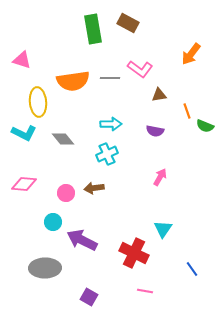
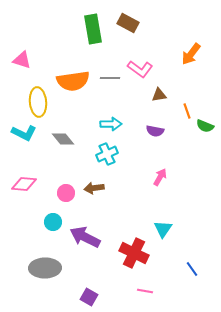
purple arrow: moved 3 px right, 3 px up
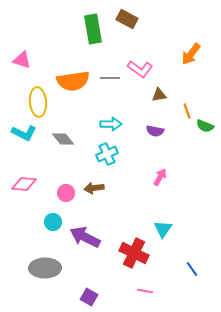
brown rectangle: moved 1 px left, 4 px up
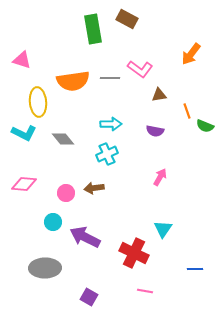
blue line: moved 3 px right; rotated 56 degrees counterclockwise
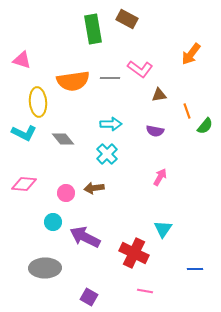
green semicircle: rotated 72 degrees counterclockwise
cyan cross: rotated 20 degrees counterclockwise
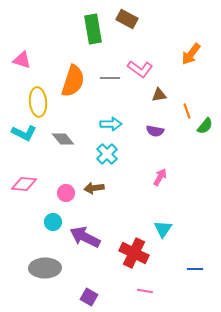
orange semicircle: rotated 64 degrees counterclockwise
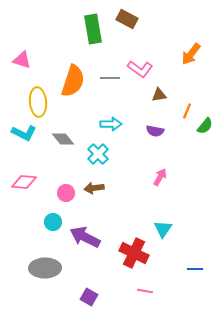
orange line: rotated 42 degrees clockwise
cyan cross: moved 9 px left
pink diamond: moved 2 px up
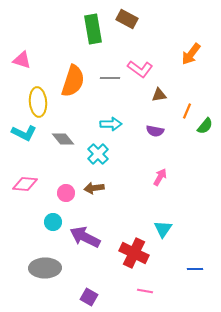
pink diamond: moved 1 px right, 2 px down
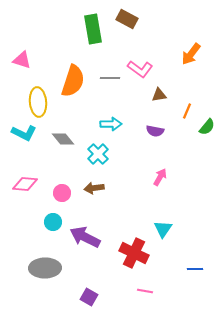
green semicircle: moved 2 px right, 1 px down
pink circle: moved 4 px left
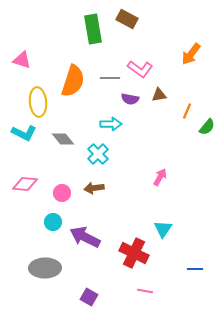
purple semicircle: moved 25 px left, 32 px up
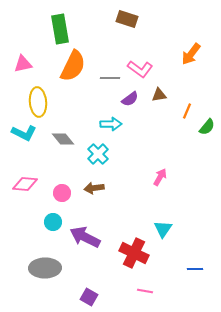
brown rectangle: rotated 10 degrees counterclockwise
green rectangle: moved 33 px left
pink triangle: moved 1 px right, 4 px down; rotated 30 degrees counterclockwise
orange semicircle: moved 15 px up; rotated 8 degrees clockwise
purple semicircle: rotated 48 degrees counterclockwise
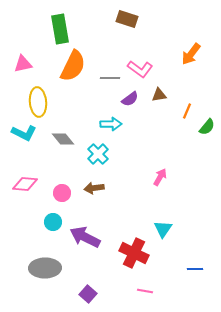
purple square: moved 1 px left, 3 px up; rotated 12 degrees clockwise
